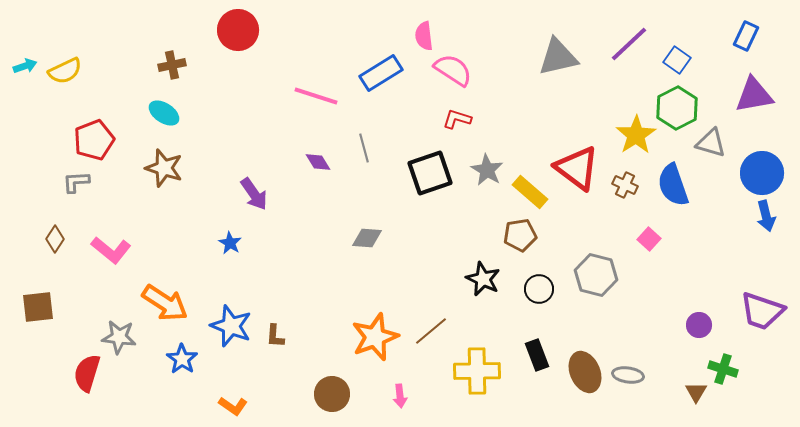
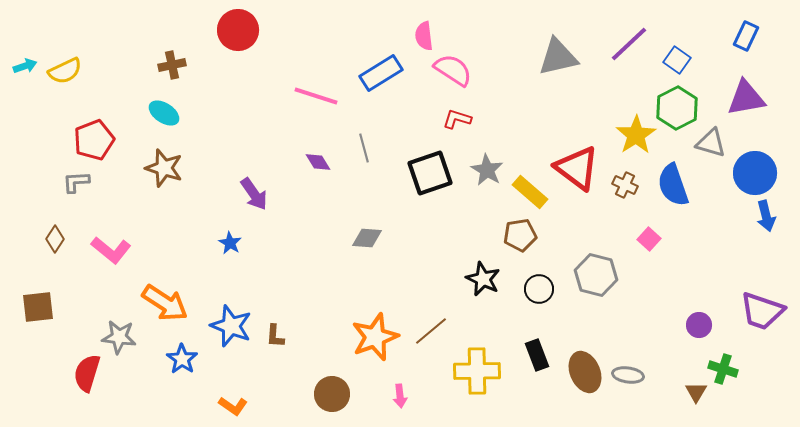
purple triangle at (754, 95): moved 8 px left, 3 px down
blue circle at (762, 173): moved 7 px left
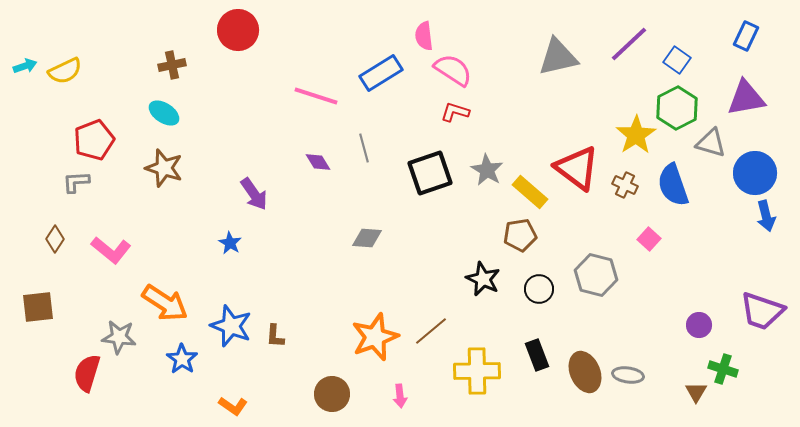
red L-shape at (457, 119): moved 2 px left, 7 px up
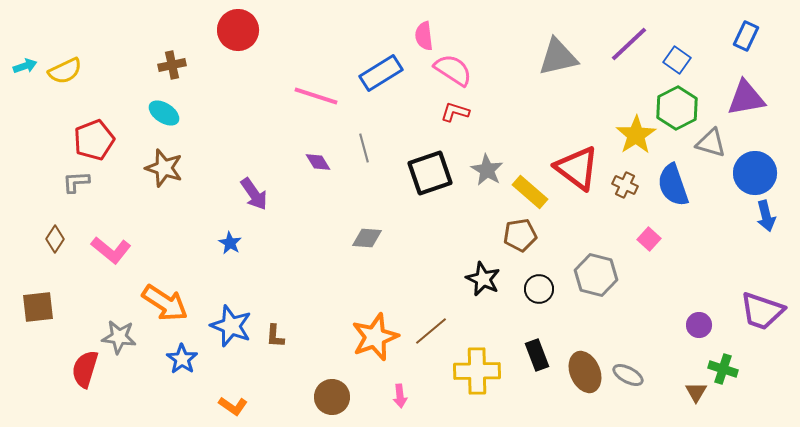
red semicircle at (87, 373): moved 2 px left, 4 px up
gray ellipse at (628, 375): rotated 20 degrees clockwise
brown circle at (332, 394): moved 3 px down
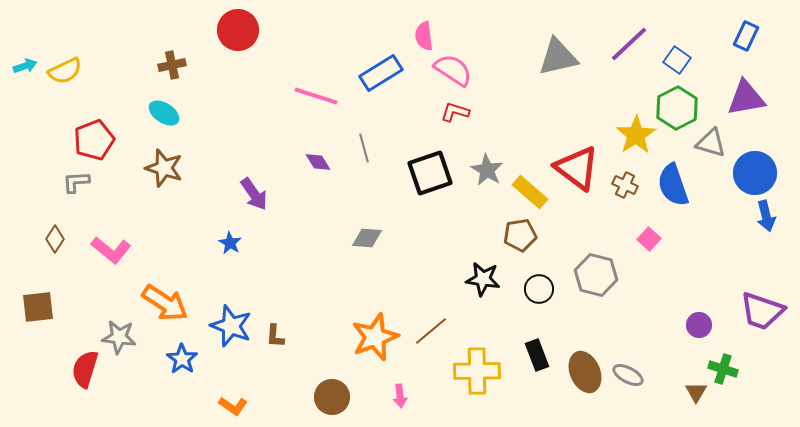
black star at (483, 279): rotated 16 degrees counterclockwise
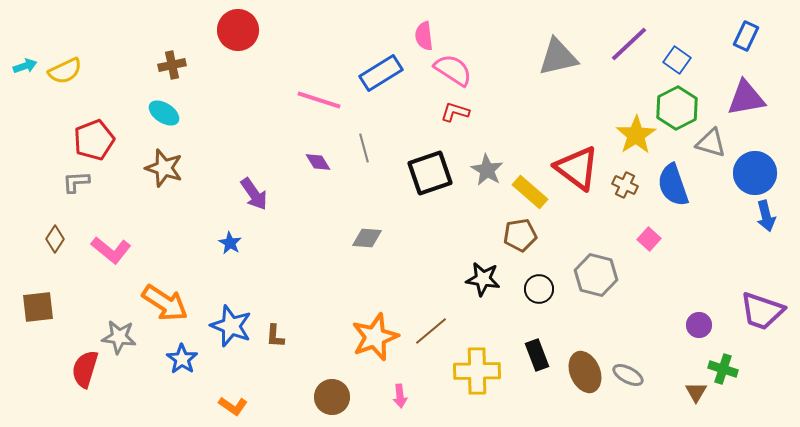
pink line at (316, 96): moved 3 px right, 4 px down
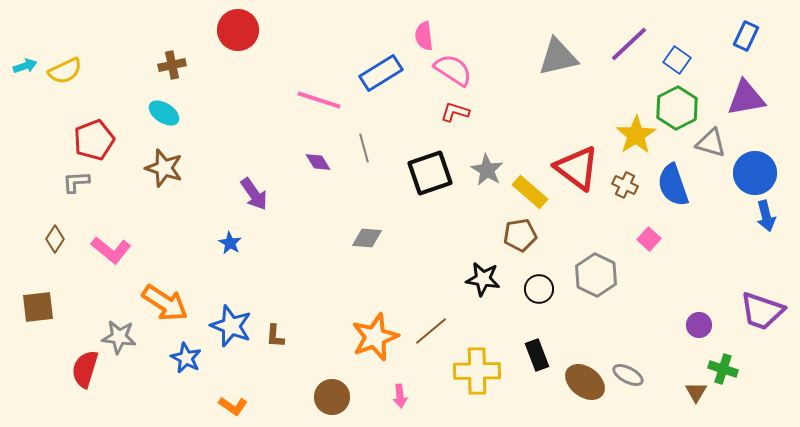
gray hexagon at (596, 275): rotated 12 degrees clockwise
blue star at (182, 359): moved 4 px right, 1 px up; rotated 8 degrees counterclockwise
brown ellipse at (585, 372): moved 10 px down; rotated 30 degrees counterclockwise
